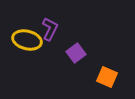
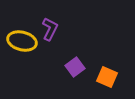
yellow ellipse: moved 5 px left, 1 px down
purple square: moved 1 px left, 14 px down
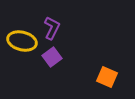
purple L-shape: moved 2 px right, 1 px up
purple square: moved 23 px left, 10 px up
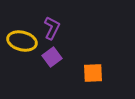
orange square: moved 14 px left, 4 px up; rotated 25 degrees counterclockwise
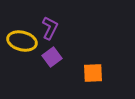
purple L-shape: moved 2 px left
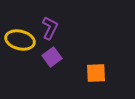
yellow ellipse: moved 2 px left, 1 px up
orange square: moved 3 px right
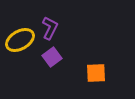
yellow ellipse: rotated 44 degrees counterclockwise
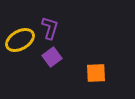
purple L-shape: rotated 10 degrees counterclockwise
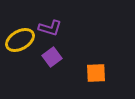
purple L-shape: rotated 90 degrees clockwise
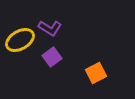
purple L-shape: rotated 15 degrees clockwise
orange square: rotated 25 degrees counterclockwise
